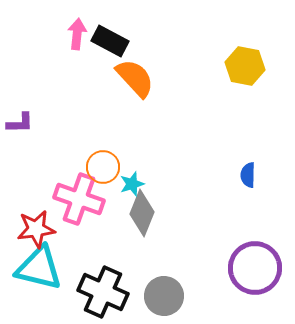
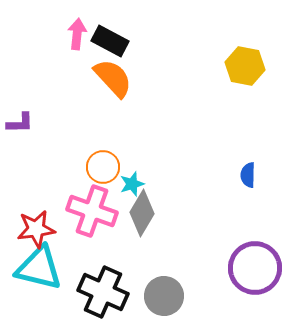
orange semicircle: moved 22 px left
pink cross: moved 13 px right, 12 px down
gray diamond: rotated 9 degrees clockwise
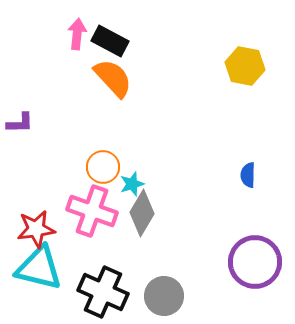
purple circle: moved 6 px up
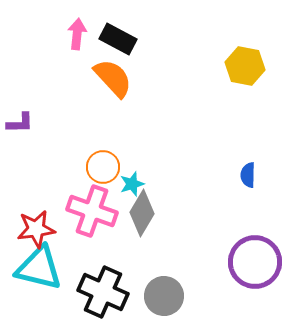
black rectangle: moved 8 px right, 2 px up
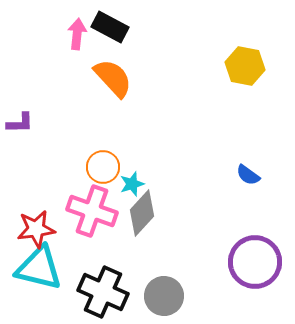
black rectangle: moved 8 px left, 12 px up
blue semicircle: rotated 55 degrees counterclockwise
gray diamond: rotated 12 degrees clockwise
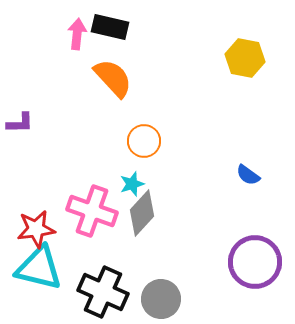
black rectangle: rotated 15 degrees counterclockwise
yellow hexagon: moved 8 px up
orange circle: moved 41 px right, 26 px up
gray circle: moved 3 px left, 3 px down
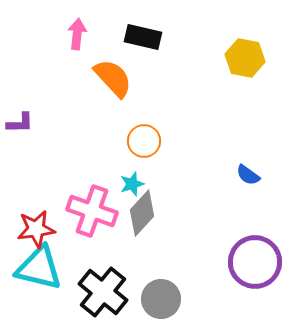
black rectangle: moved 33 px right, 10 px down
black cross: rotated 15 degrees clockwise
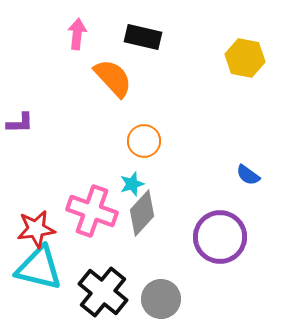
purple circle: moved 35 px left, 25 px up
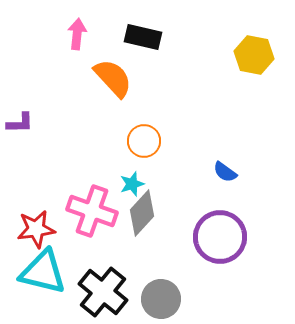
yellow hexagon: moved 9 px right, 3 px up
blue semicircle: moved 23 px left, 3 px up
cyan triangle: moved 4 px right, 4 px down
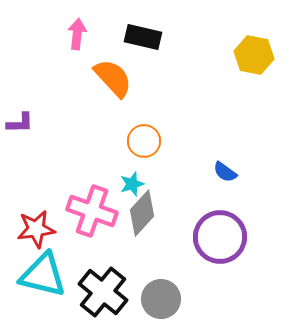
cyan triangle: moved 3 px down
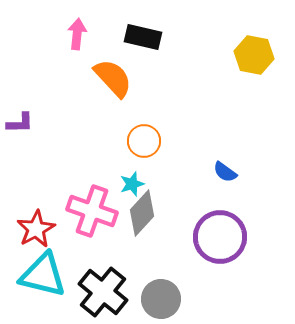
red star: rotated 21 degrees counterclockwise
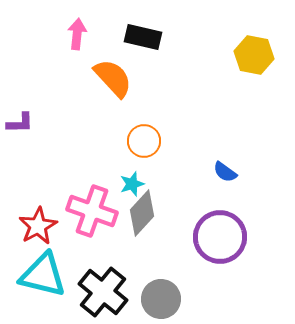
red star: moved 2 px right, 3 px up
